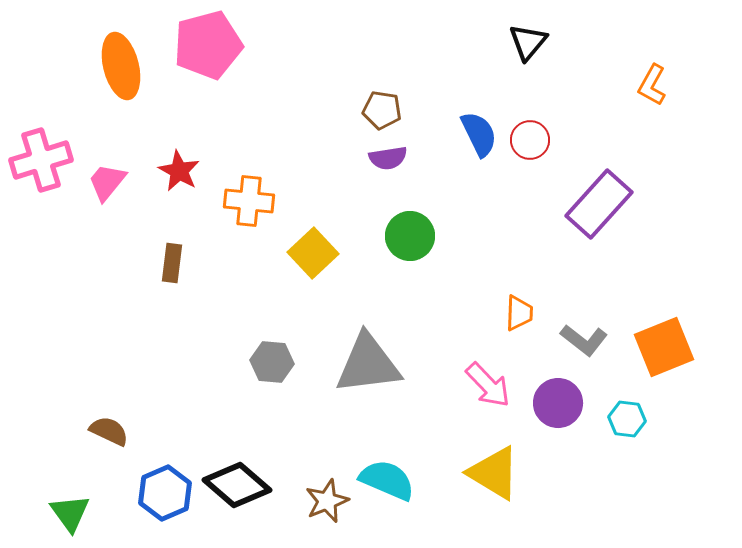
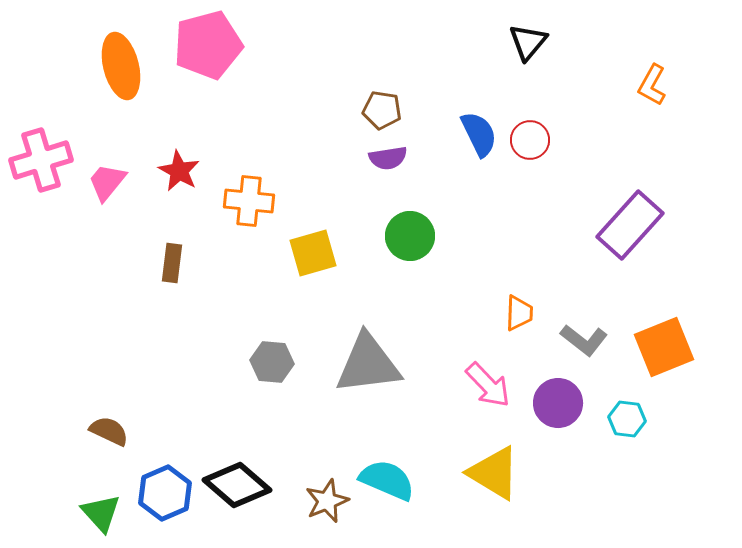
purple rectangle: moved 31 px right, 21 px down
yellow square: rotated 27 degrees clockwise
green triangle: moved 31 px right; rotated 6 degrees counterclockwise
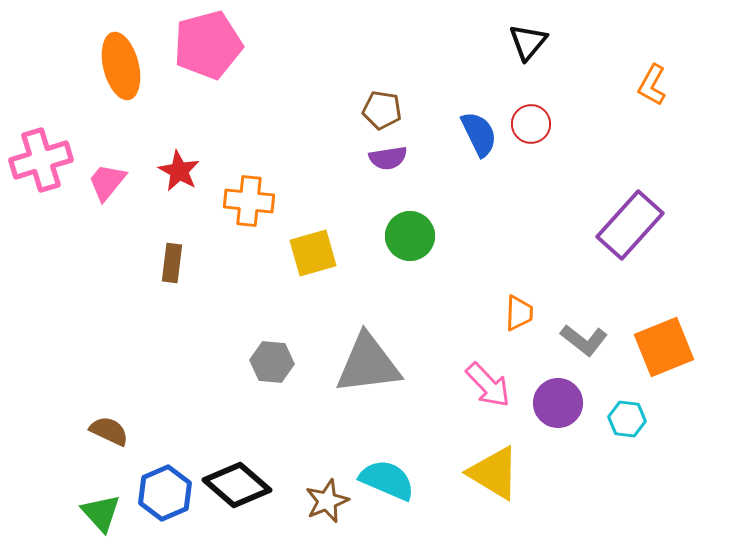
red circle: moved 1 px right, 16 px up
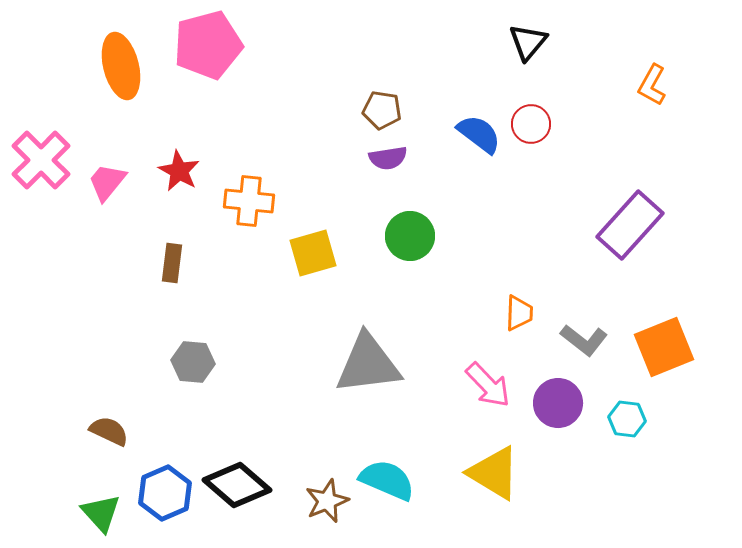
blue semicircle: rotated 27 degrees counterclockwise
pink cross: rotated 28 degrees counterclockwise
gray hexagon: moved 79 px left
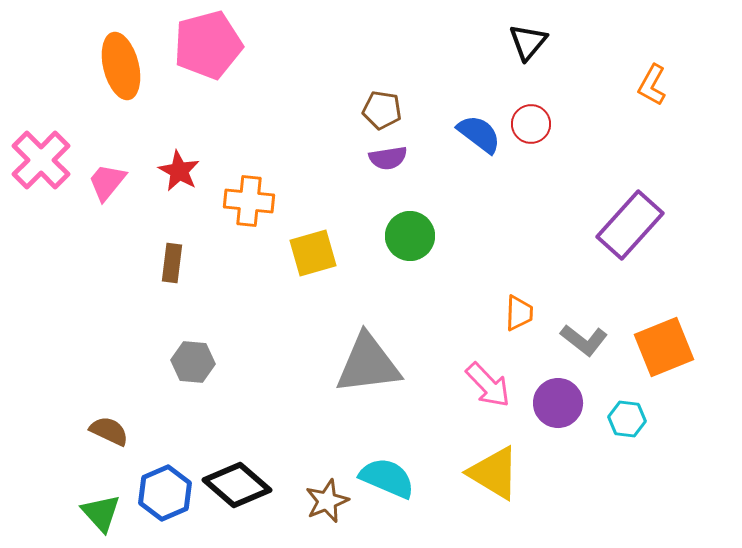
cyan semicircle: moved 2 px up
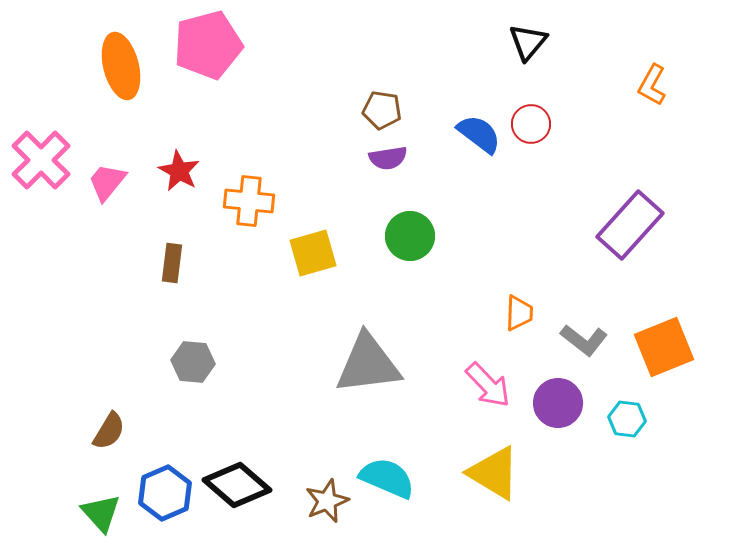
brown semicircle: rotated 96 degrees clockwise
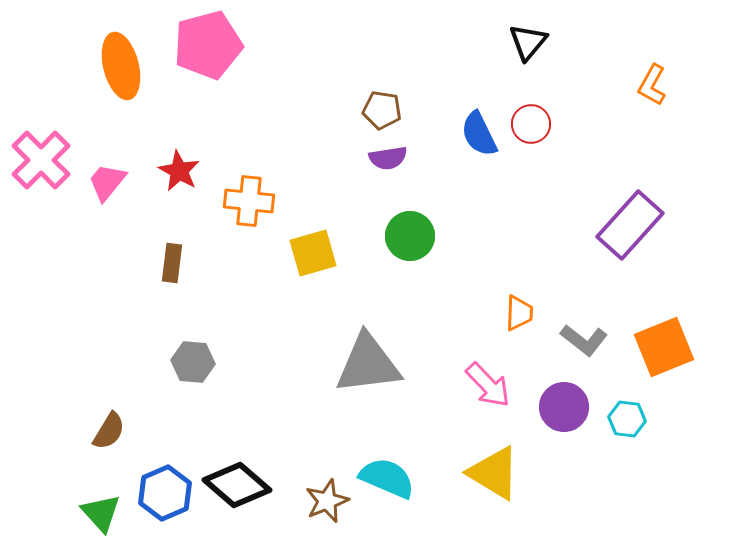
blue semicircle: rotated 153 degrees counterclockwise
purple circle: moved 6 px right, 4 px down
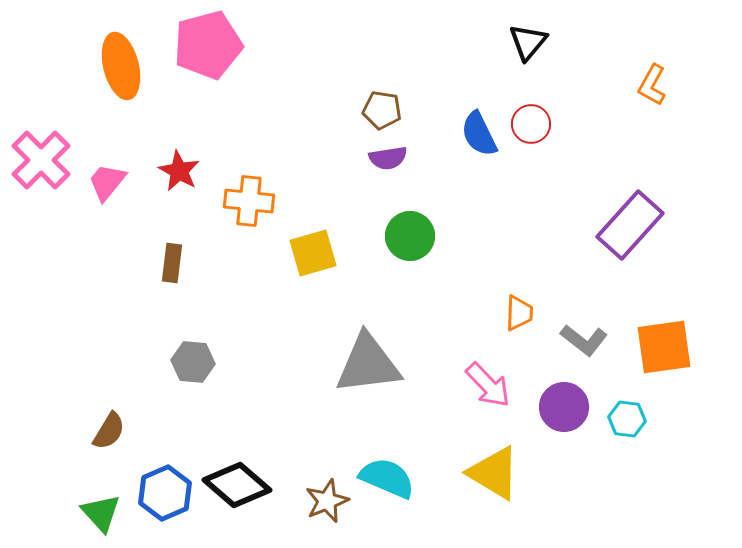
orange square: rotated 14 degrees clockwise
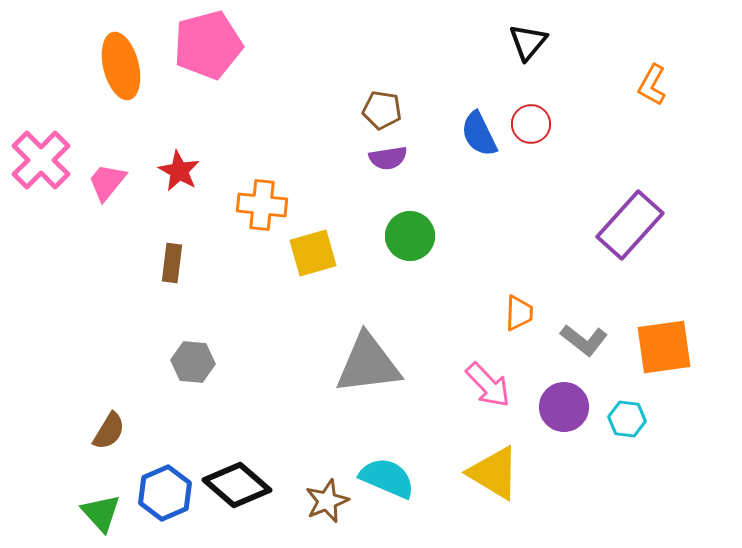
orange cross: moved 13 px right, 4 px down
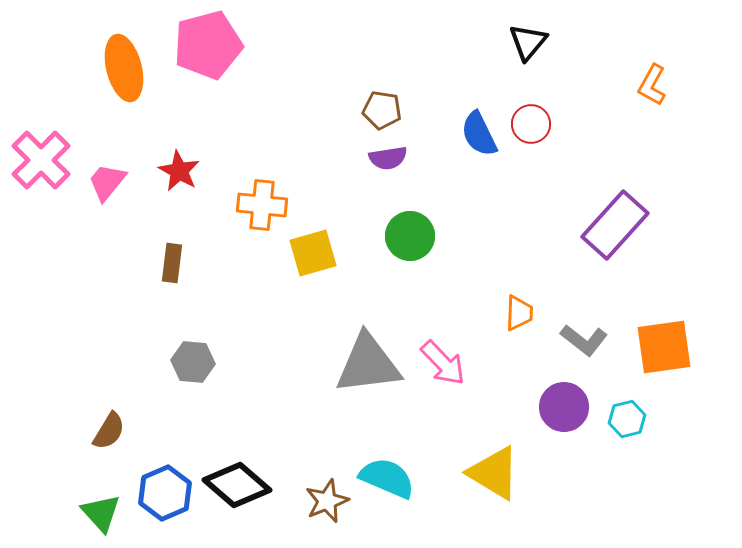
orange ellipse: moved 3 px right, 2 px down
purple rectangle: moved 15 px left
pink arrow: moved 45 px left, 22 px up
cyan hexagon: rotated 21 degrees counterclockwise
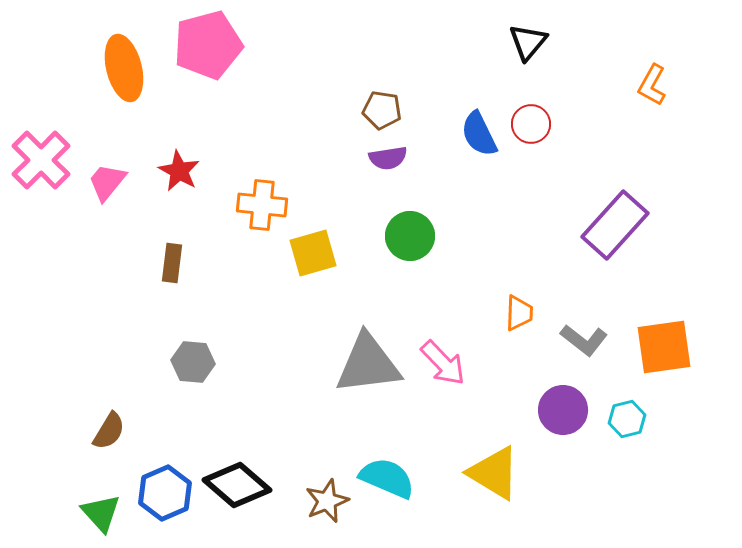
purple circle: moved 1 px left, 3 px down
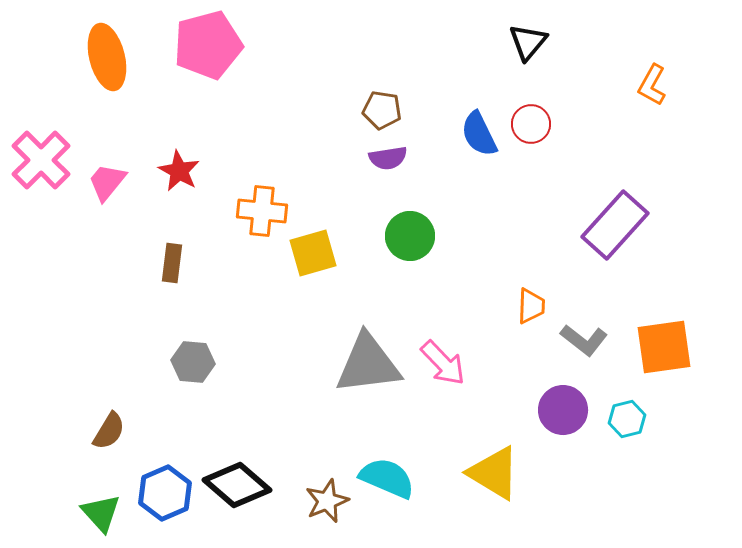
orange ellipse: moved 17 px left, 11 px up
orange cross: moved 6 px down
orange trapezoid: moved 12 px right, 7 px up
